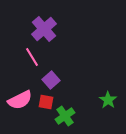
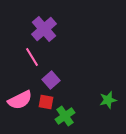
green star: rotated 24 degrees clockwise
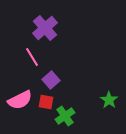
purple cross: moved 1 px right, 1 px up
green star: moved 1 px right; rotated 24 degrees counterclockwise
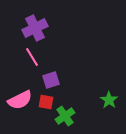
purple cross: moved 10 px left; rotated 15 degrees clockwise
purple square: rotated 24 degrees clockwise
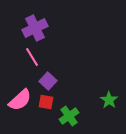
purple square: moved 3 px left, 1 px down; rotated 30 degrees counterclockwise
pink semicircle: rotated 15 degrees counterclockwise
green cross: moved 4 px right
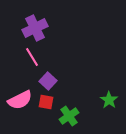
pink semicircle: rotated 15 degrees clockwise
